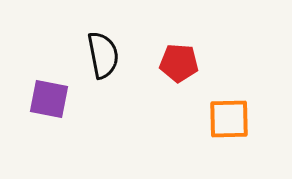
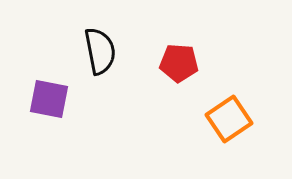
black semicircle: moved 3 px left, 4 px up
orange square: rotated 33 degrees counterclockwise
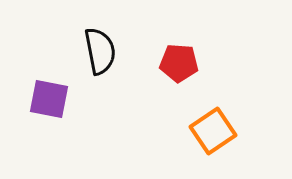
orange square: moved 16 px left, 12 px down
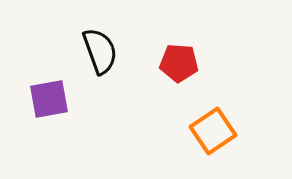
black semicircle: rotated 9 degrees counterclockwise
purple square: rotated 21 degrees counterclockwise
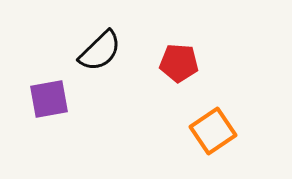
black semicircle: rotated 66 degrees clockwise
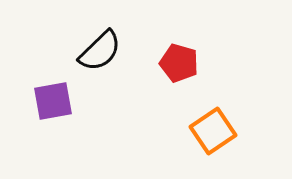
red pentagon: rotated 12 degrees clockwise
purple square: moved 4 px right, 2 px down
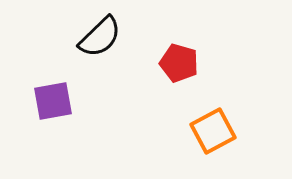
black semicircle: moved 14 px up
orange square: rotated 6 degrees clockwise
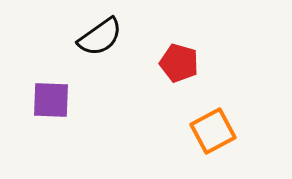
black semicircle: rotated 9 degrees clockwise
purple square: moved 2 px left, 1 px up; rotated 12 degrees clockwise
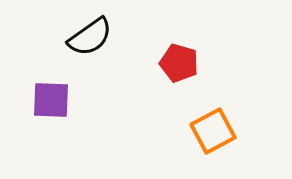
black semicircle: moved 10 px left
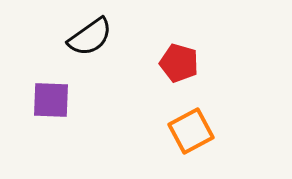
orange square: moved 22 px left
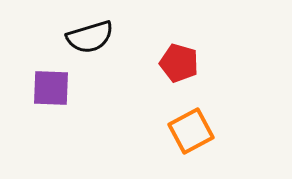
black semicircle: rotated 18 degrees clockwise
purple square: moved 12 px up
